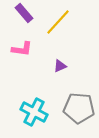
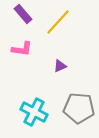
purple rectangle: moved 1 px left, 1 px down
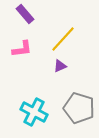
purple rectangle: moved 2 px right
yellow line: moved 5 px right, 17 px down
pink L-shape: rotated 15 degrees counterclockwise
gray pentagon: rotated 12 degrees clockwise
